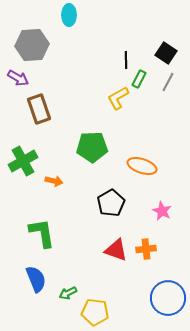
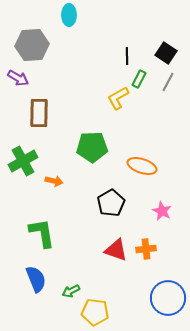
black line: moved 1 px right, 4 px up
brown rectangle: moved 4 px down; rotated 20 degrees clockwise
green arrow: moved 3 px right, 2 px up
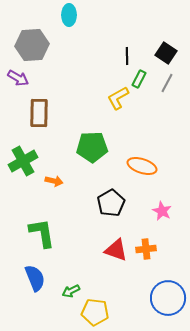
gray line: moved 1 px left, 1 px down
blue semicircle: moved 1 px left, 1 px up
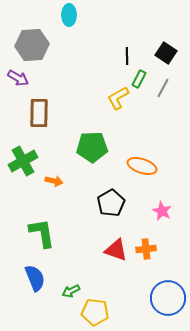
gray line: moved 4 px left, 5 px down
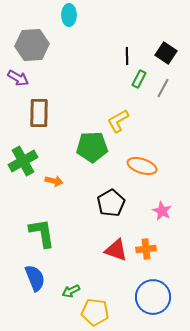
yellow L-shape: moved 23 px down
blue circle: moved 15 px left, 1 px up
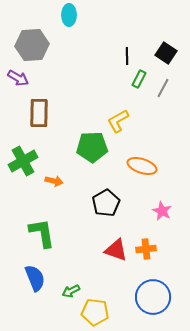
black pentagon: moved 5 px left
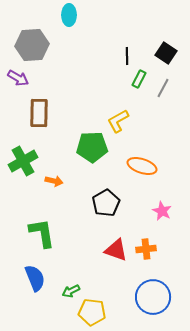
yellow pentagon: moved 3 px left
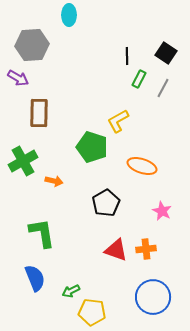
green pentagon: rotated 20 degrees clockwise
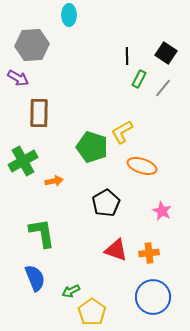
gray line: rotated 12 degrees clockwise
yellow L-shape: moved 4 px right, 11 px down
orange arrow: rotated 24 degrees counterclockwise
orange cross: moved 3 px right, 4 px down
yellow pentagon: rotated 28 degrees clockwise
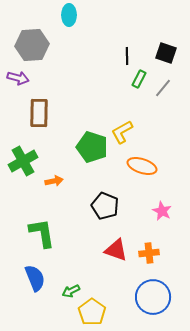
black square: rotated 15 degrees counterclockwise
purple arrow: rotated 15 degrees counterclockwise
black pentagon: moved 1 px left, 3 px down; rotated 20 degrees counterclockwise
